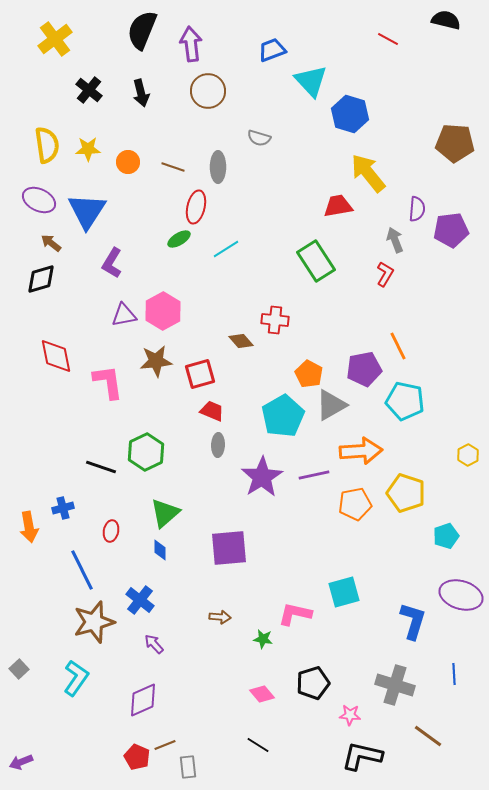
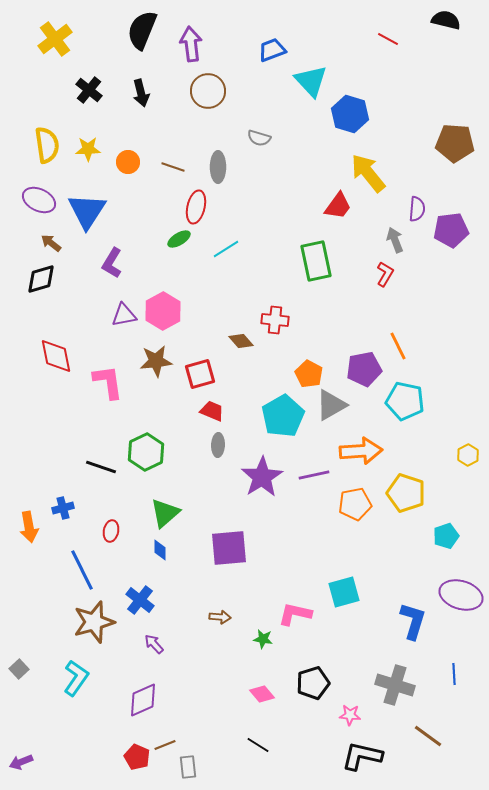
red trapezoid at (338, 206): rotated 136 degrees clockwise
green rectangle at (316, 261): rotated 21 degrees clockwise
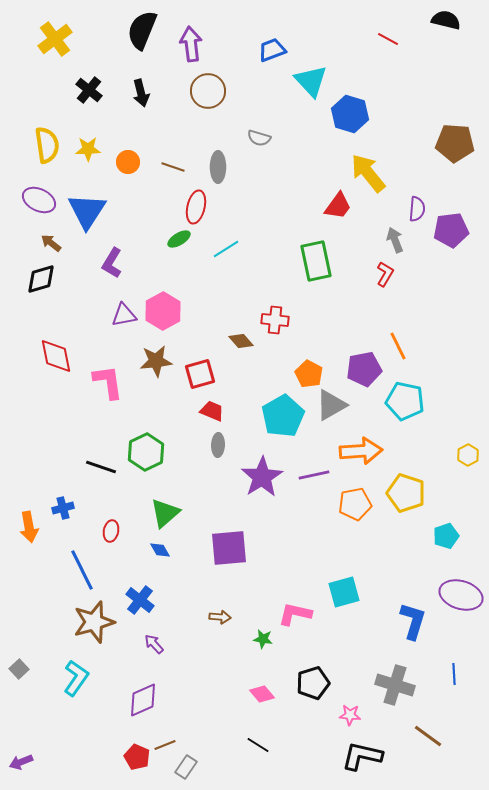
blue diamond at (160, 550): rotated 30 degrees counterclockwise
gray rectangle at (188, 767): moved 2 px left; rotated 40 degrees clockwise
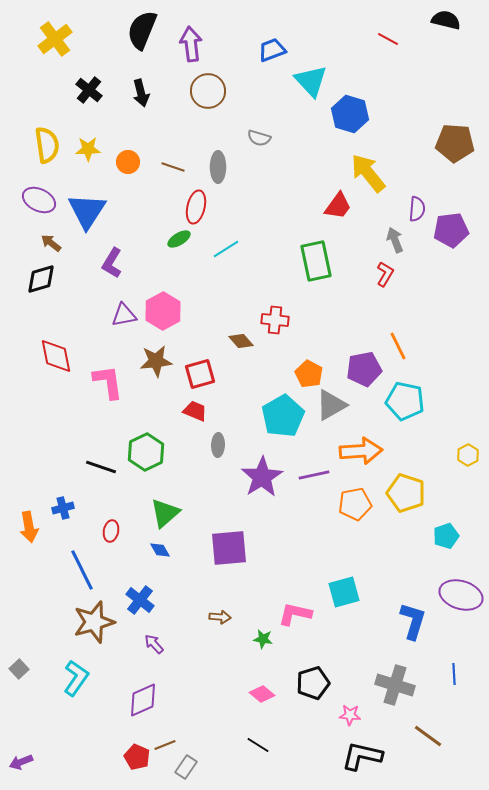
red trapezoid at (212, 411): moved 17 px left
pink diamond at (262, 694): rotated 10 degrees counterclockwise
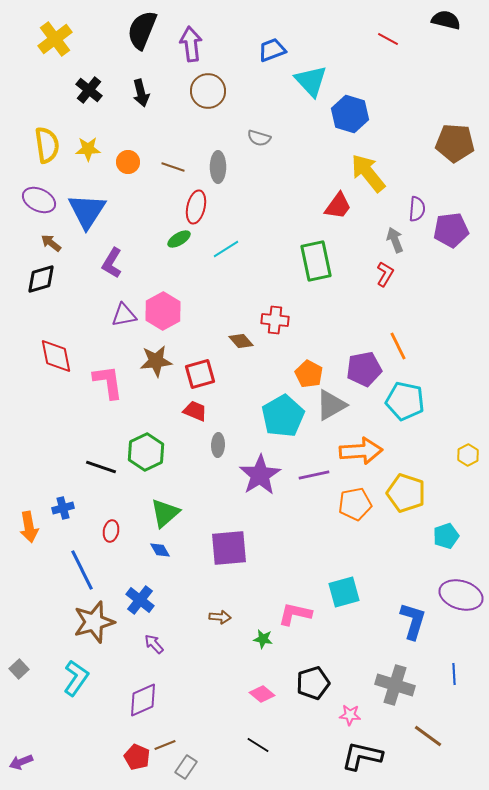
purple star at (262, 477): moved 2 px left, 2 px up
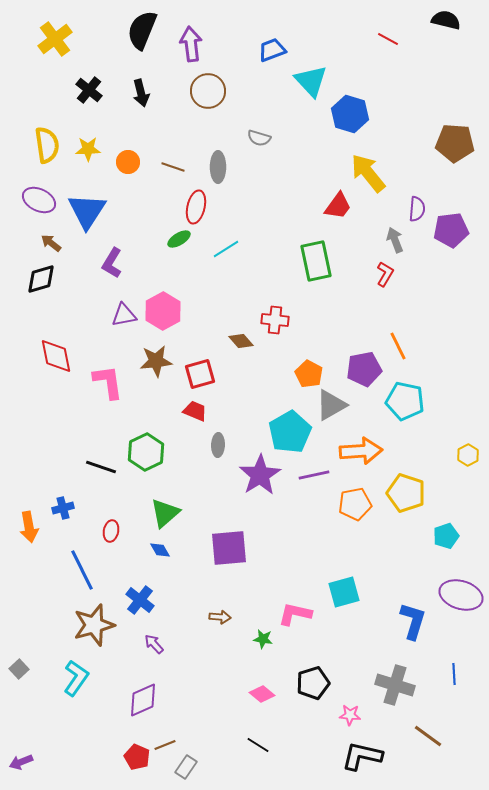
cyan pentagon at (283, 416): moved 7 px right, 16 px down
brown star at (94, 622): moved 3 px down
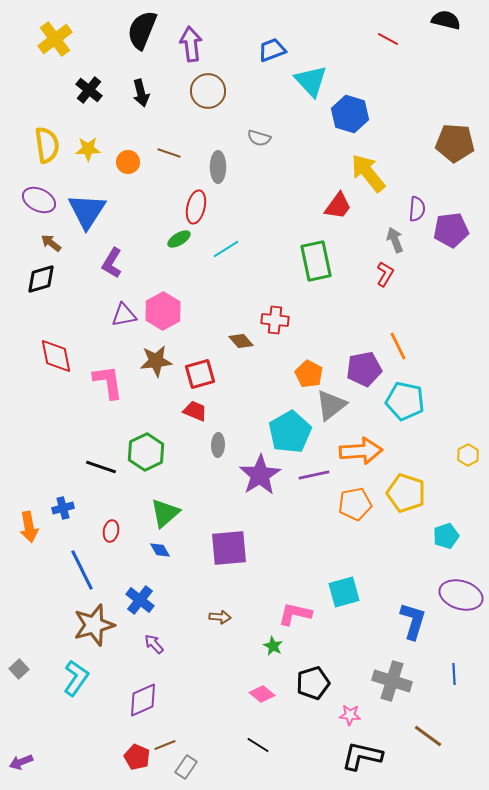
brown line at (173, 167): moved 4 px left, 14 px up
gray triangle at (331, 405): rotated 8 degrees counterclockwise
green star at (263, 639): moved 10 px right, 7 px down; rotated 18 degrees clockwise
gray cross at (395, 685): moved 3 px left, 4 px up
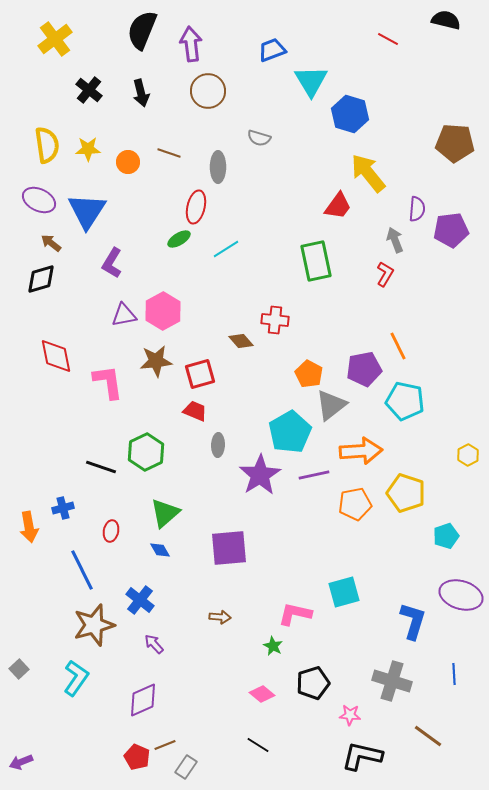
cyan triangle at (311, 81): rotated 12 degrees clockwise
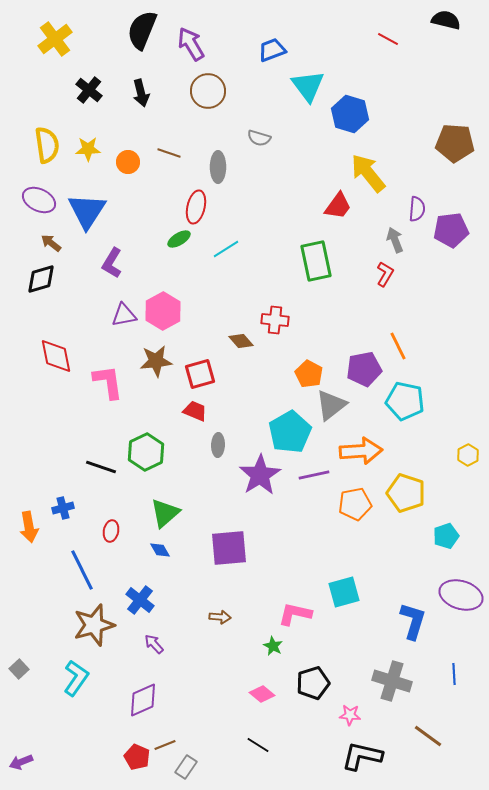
purple arrow at (191, 44): rotated 24 degrees counterclockwise
cyan triangle at (311, 81): moved 3 px left, 5 px down; rotated 6 degrees counterclockwise
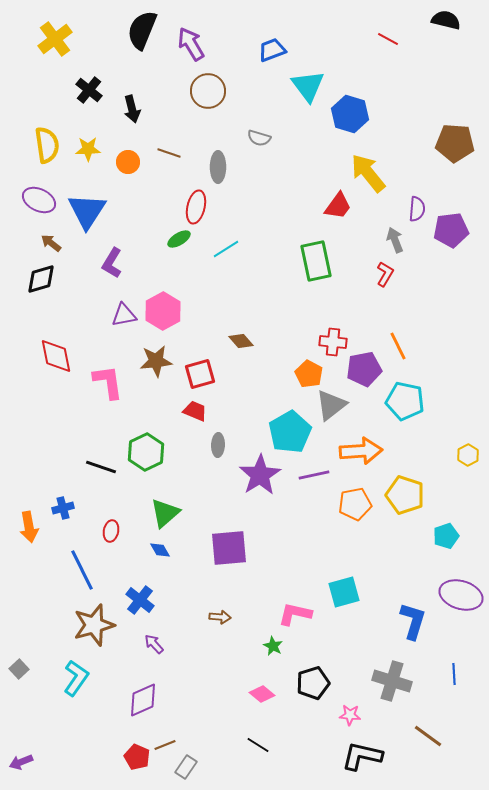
black arrow at (141, 93): moved 9 px left, 16 px down
red cross at (275, 320): moved 58 px right, 22 px down
yellow pentagon at (406, 493): moved 1 px left, 2 px down
